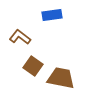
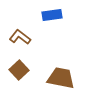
brown square: moved 14 px left, 4 px down; rotated 12 degrees clockwise
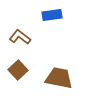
brown square: moved 1 px left
brown trapezoid: moved 2 px left
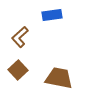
brown L-shape: rotated 80 degrees counterclockwise
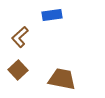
brown trapezoid: moved 3 px right, 1 px down
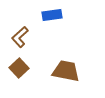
brown square: moved 1 px right, 2 px up
brown trapezoid: moved 4 px right, 8 px up
